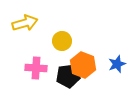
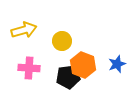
yellow arrow: moved 1 px left, 7 px down
pink cross: moved 7 px left
black pentagon: moved 1 px down
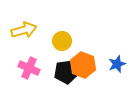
pink cross: rotated 20 degrees clockwise
black pentagon: moved 2 px left, 5 px up
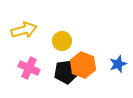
blue star: moved 1 px right
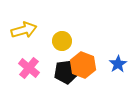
blue star: rotated 12 degrees counterclockwise
pink cross: rotated 15 degrees clockwise
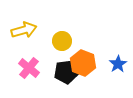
orange hexagon: moved 2 px up
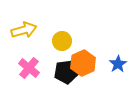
orange hexagon: rotated 15 degrees clockwise
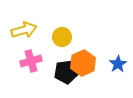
yellow circle: moved 4 px up
pink cross: moved 2 px right, 7 px up; rotated 35 degrees clockwise
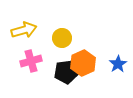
yellow circle: moved 1 px down
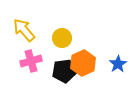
yellow arrow: rotated 115 degrees counterclockwise
black pentagon: moved 2 px left, 1 px up
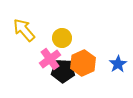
pink cross: moved 19 px right, 2 px up; rotated 20 degrees counterclockwise
black pentagon: moved 1 px left; rotated 10 degrees clockwise
